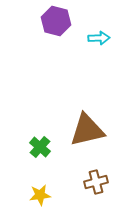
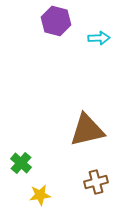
green cross: moved 19 px left, 16 px down
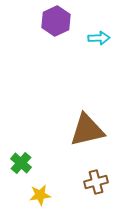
purple hexagon: rotated 20 degrees clockwise
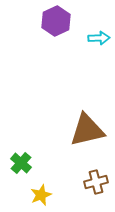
yellow star: moved 1 px right; rotated 15 degrees counterclockwise
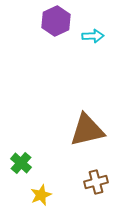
cyan arrow: moved 6 px left, 2 px up
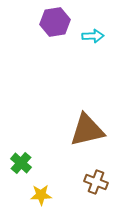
purple hexagon: moved 1 px left, 1 px down; rotated 16 degrees clockwise
brown cross: rotated 35 degrees clockwise
yellow star: rotated 20 degrees clockwise
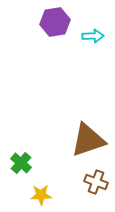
brown triangle: moved 1 px right, 10 px down; rotated 6 degrees counterclockwise
